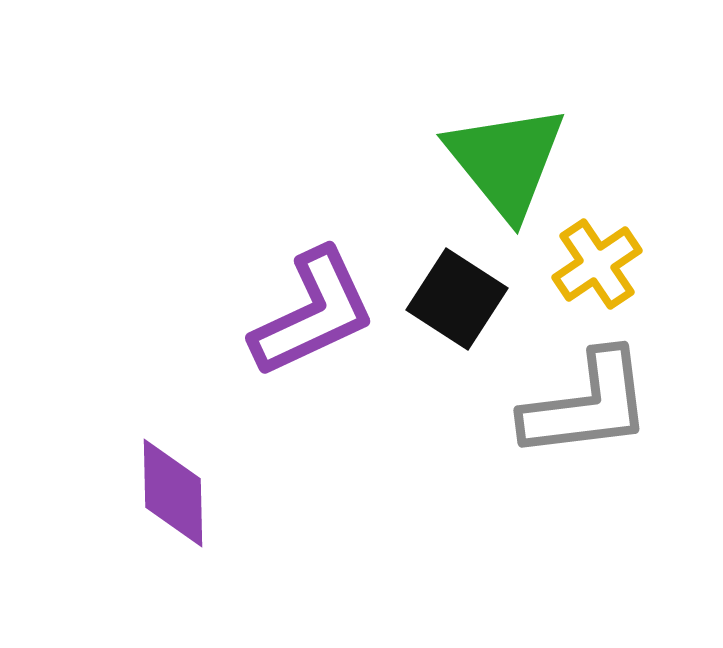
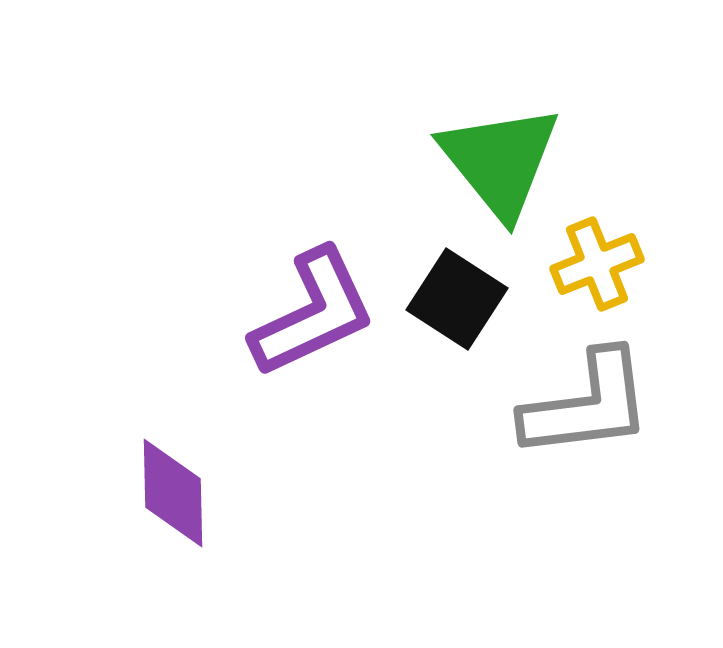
green triangle: moved 6 px left
yellow cross: rotated 12 degrees clockwise
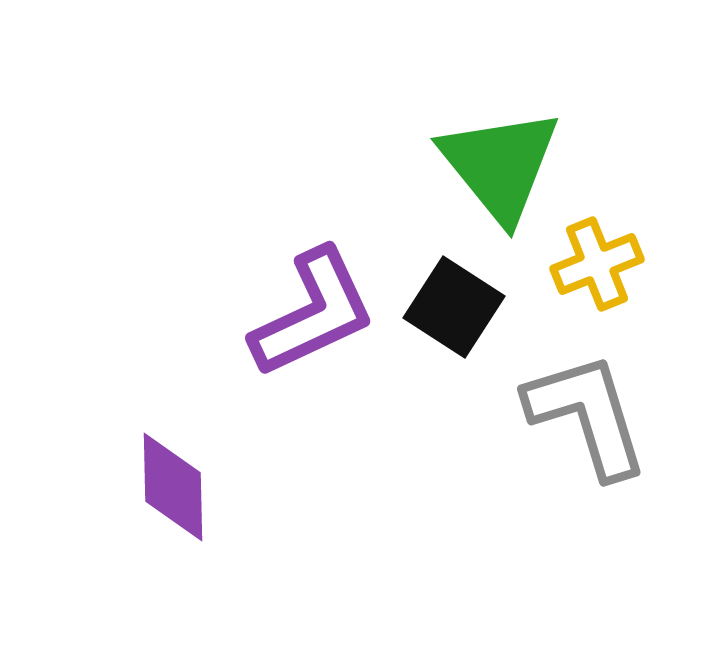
green triangle: moved 4 px down
black square: moved 3 px left, 8 px down
gray L-shape: moved 10 px down; rotated 100 degrees counterclockwise
purple diamond: moved 6 px up
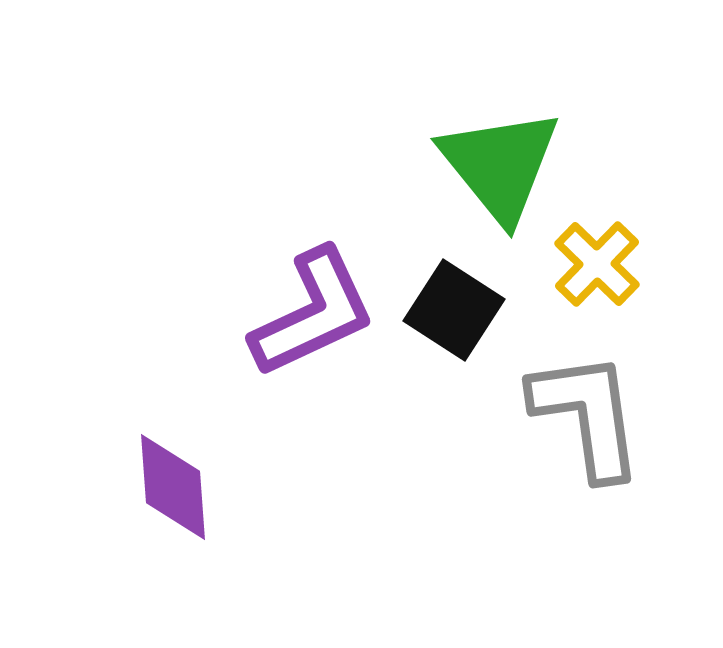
yellow cross: rotated 24 degrees counterclockwise
black square: moved 3 px down
gray L-shape: rotated 9 degrees clockwise
purple diamond: rotated 3 degrees counterclockwise
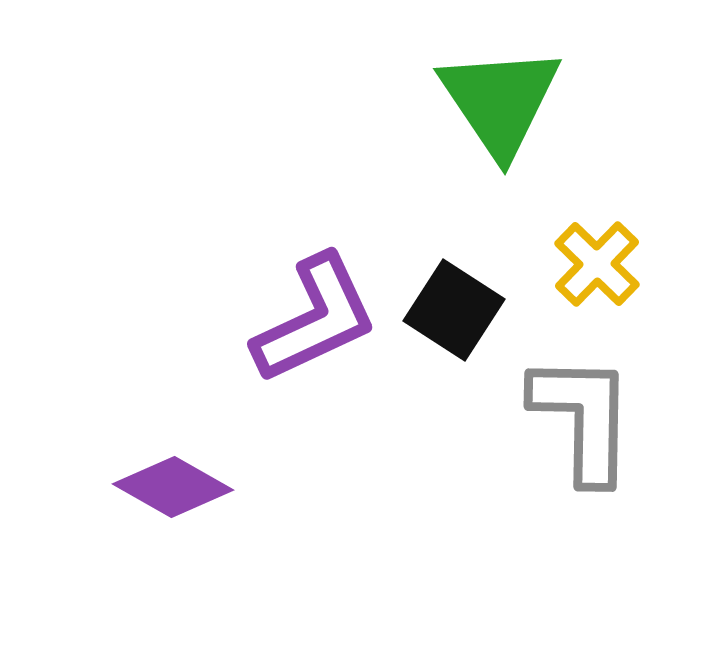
green triangle: moved 64 px up; rotated 5 degrees clockwise
purple L-shape: moved 2 px right, 6 px down
gray L-shape: moved 4 px left, 3 px down; rotated 9 degrees clockwise
purple diamond: rotated 56 degrees counterclockwise
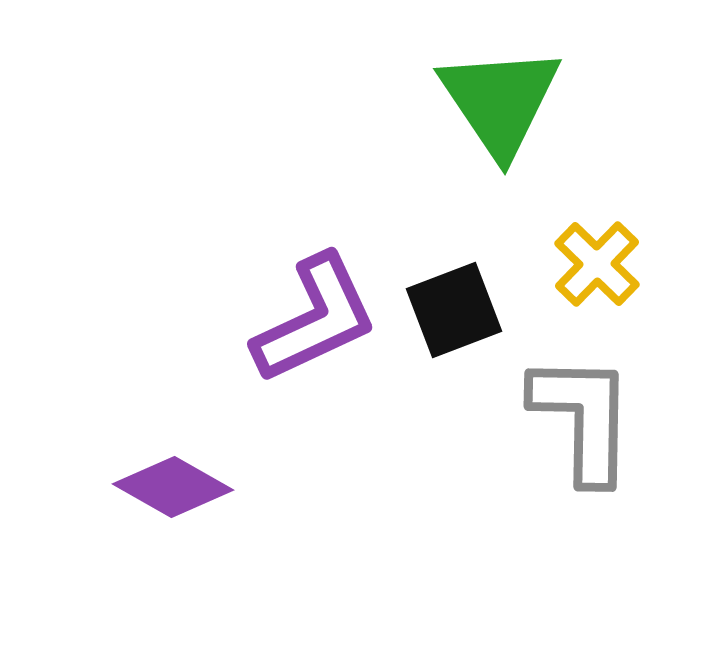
black square: rotated 36 degrees clockwise
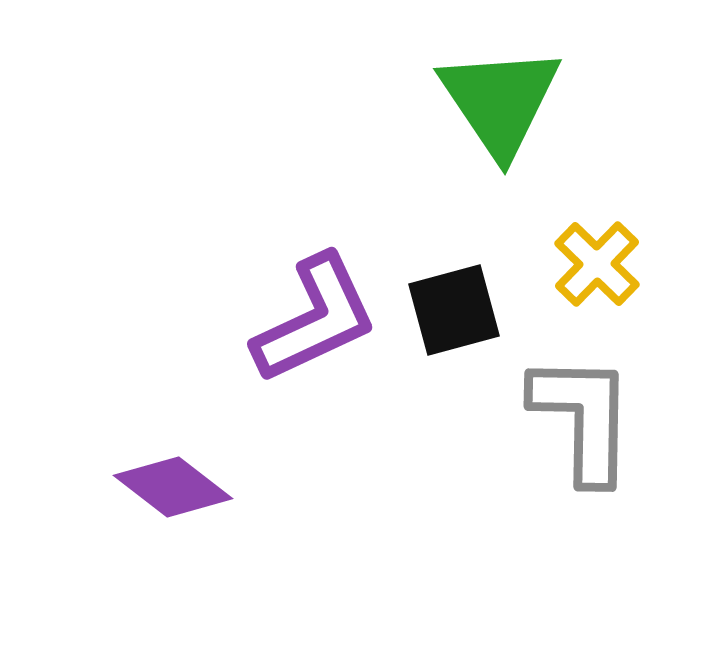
black square: rotated 6 degrees clockwise
purple diamond: rotated 8 degrees clockwise
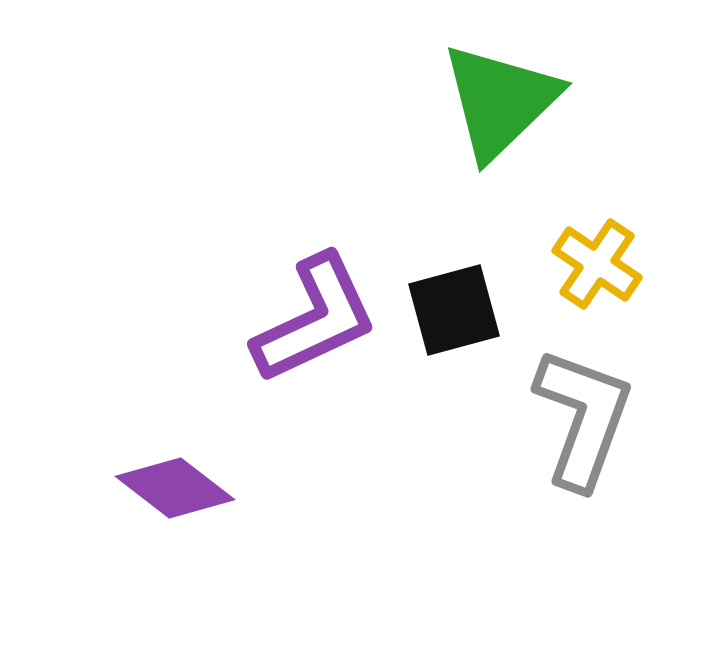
green triangle: rotated 20 degrees clockwise
yellow cross: rotated 10 degrees counterclockwise
gray L-shape: rotated 19 degrees clockwise
purple diamond: moved 2 px right, 1 px down
